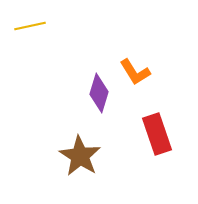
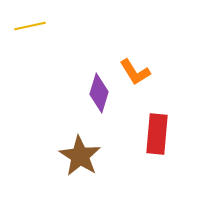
red rectangle: rotated 24 degrees clockwise
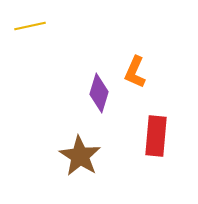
orange L-shape: rotated 56 degrees clockwise
red rectangle: moved 1 px left, 2 px down
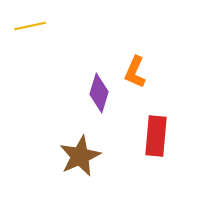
brown star: rotated 15 degrees clockwise
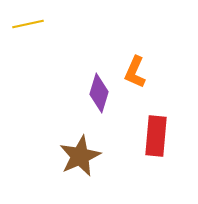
yellow line: moved 2 px left, 2 px up
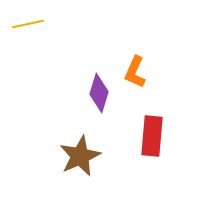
red rectangle: moved 4 px left
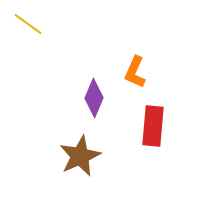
yellow line: rotated 48 degrees clockwise
purple diamond: moved 5 px left, 5 px down; rotated 6 degrees clockwise
red rectangle: moved 1 px right, 10 px up
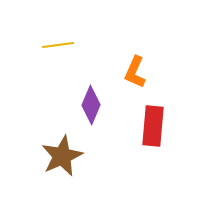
yellow line: moved 30 px right, 21 px down; rotated 44 degrees counterclockwise
purple diamond: moved 3 px left, 7 px down
brown star: moved 18 px left
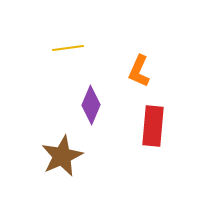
yellow line: moved 10 px right, 3 px down
orange L-shape: moved 4 px right, 1 px up
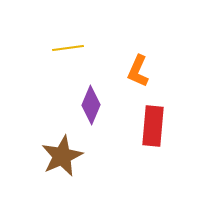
orange L-shape: moved 1 px left
